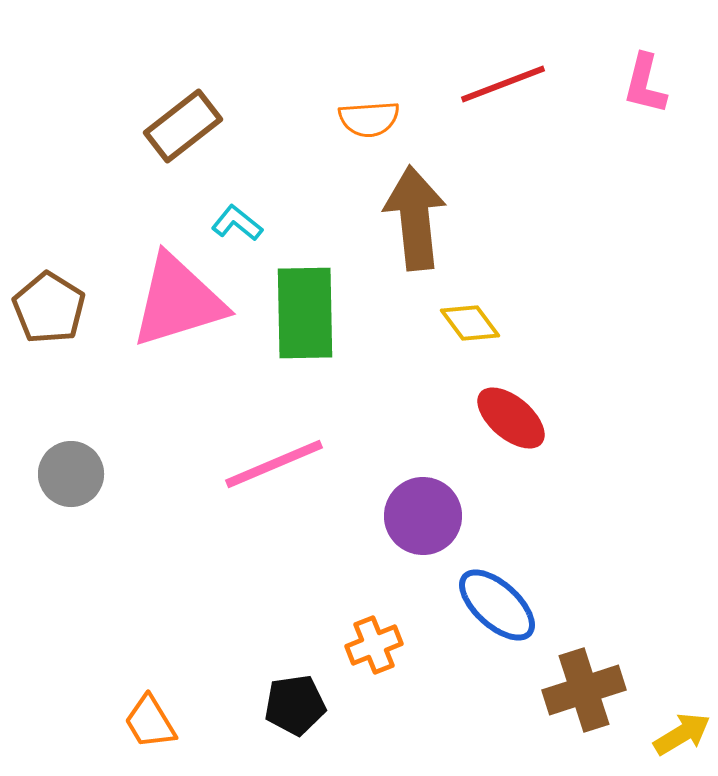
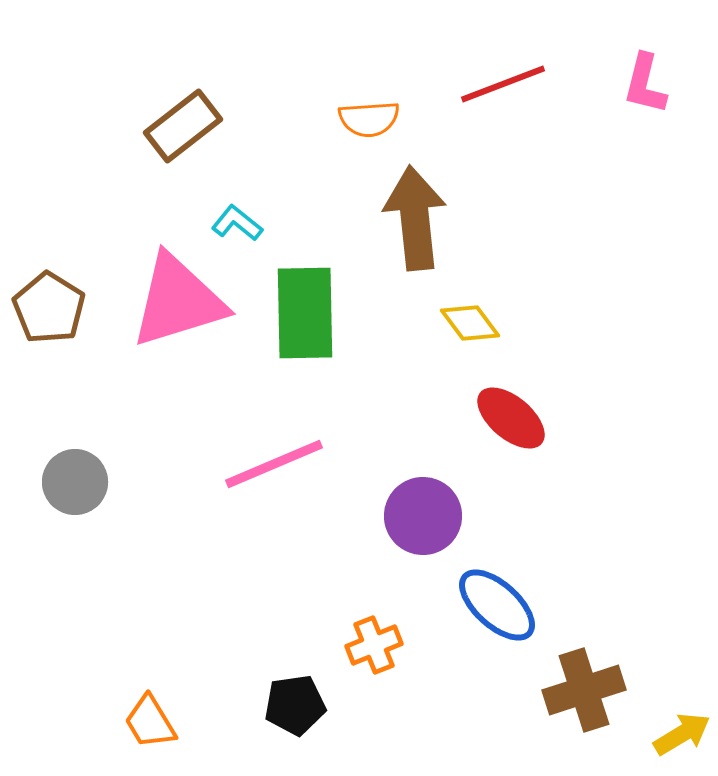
gray circle: moved 4 px right, 8 px down
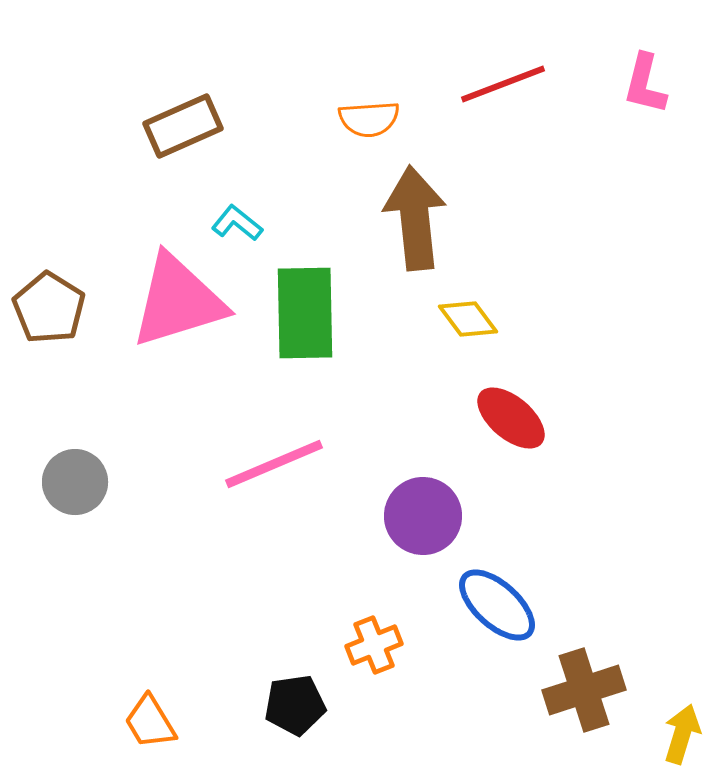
brown rectangle: rotated 14 degrees clockwise
yellow diamond: moved 2 px left, 4 px up
yellow arrow: rotated 42 degrees counterclockwise
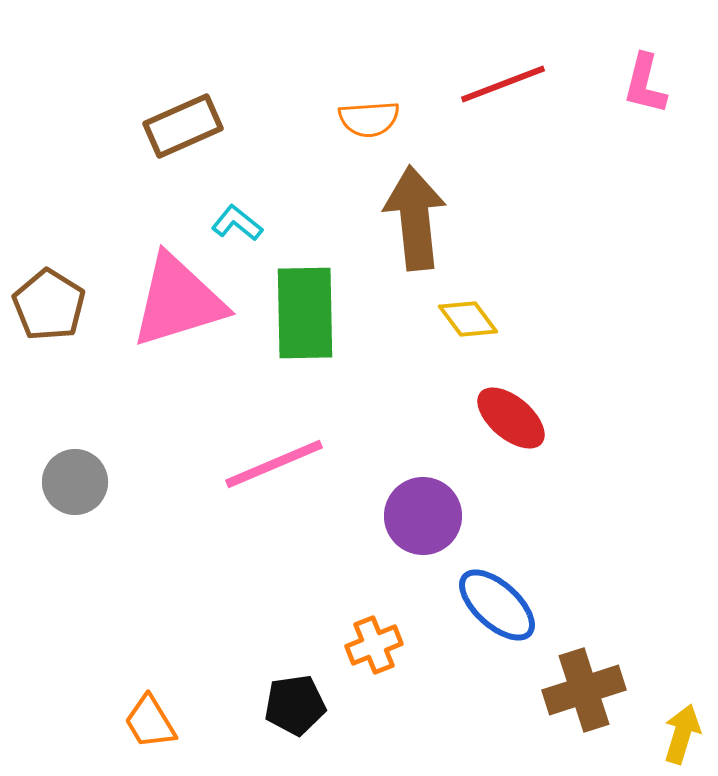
brown pentagon: moved 3 px up
